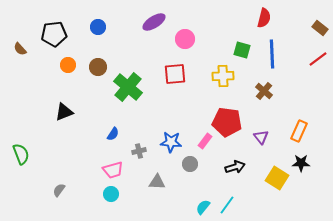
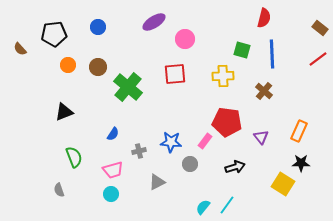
green semicircle: moved 53 px right, 3 px down
yellow square: moved 6 px right, 6 px down
gray triangle: rotated 30 degrees counterclockwise
gray semicircle: rotated 56 degrees counterclockwise
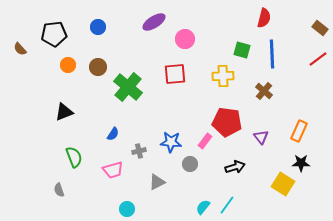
cyan circle: moved 16 px right, 15 px down
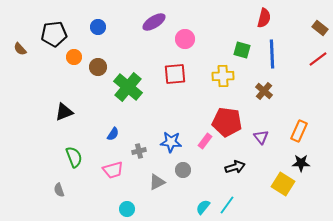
orange circle: moved 6 px right, 8 px up
gray circle: moved 7 px left, 6 px down
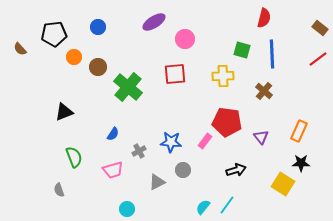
gray cross: rotated 16 degrees counterclockwise
black arrow: moved 1 px right, 3 px down
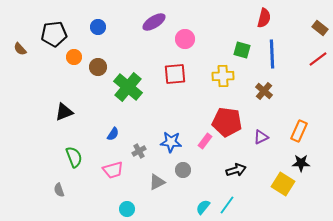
purple triangle: rotated 42 degrees clockwise
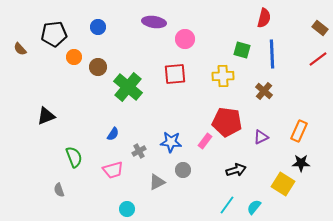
purple ellipse: rotated 40 degrees clockwise
black triangle: moved 18 px left, 4 px down
cyan semicircle: moved 51 px right
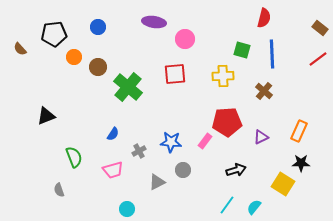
red pentagon: rotated 12 degrees counterclockwise
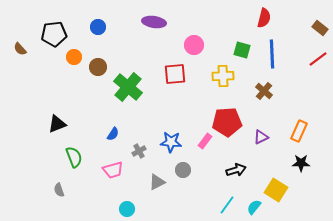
pink circle: moved 9 px right, 6 px down
black triangle: moved 11 px right, 8 px down
yellow square: moved 7 px left, 6 px down
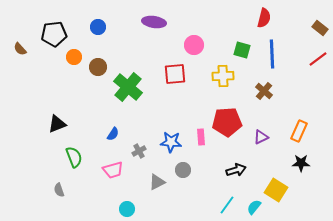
pink rectangle: moved 4 px left, 4 px up; rotated 42 degrees counterclockwise
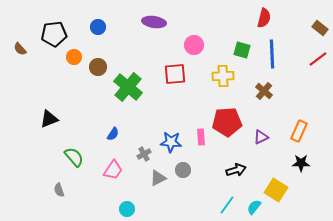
black triangle: moved 8 px left, 5 px up
gray cross: moved 5 px right, 3 px down
green semicircle: rotated 20 degrees counterclockwise
pink trapezoid: rotated 40 degrees counterclockwise
gray triangle: moved 1 px right, 4 px up
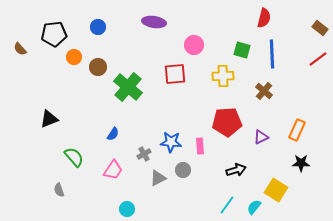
orange rectangle: moved 2 px left, 1 px up
pink rectangle: moved 1 px left, 9 px down
